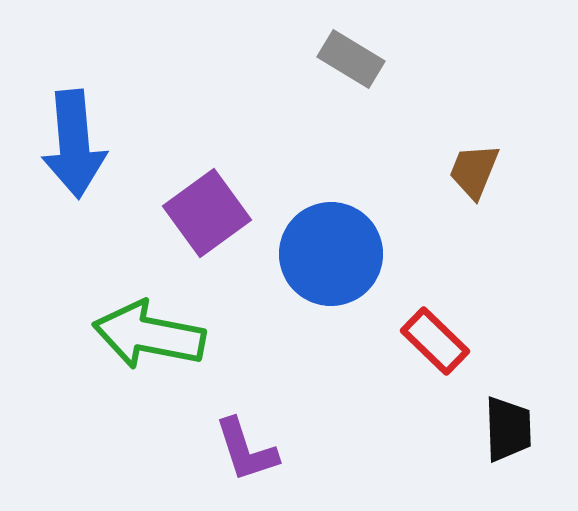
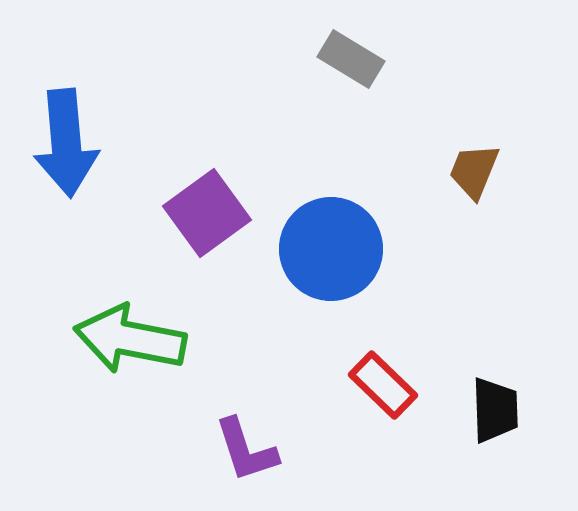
blue arrow: moved 8 px left, 1 px up
blue circle: moved 5 px up
green arrow: moved 19 px left, 4 px down
red rectangle: moved 52 px left, 44 px down
black trapezoid: moved 13 px left, 19 px up
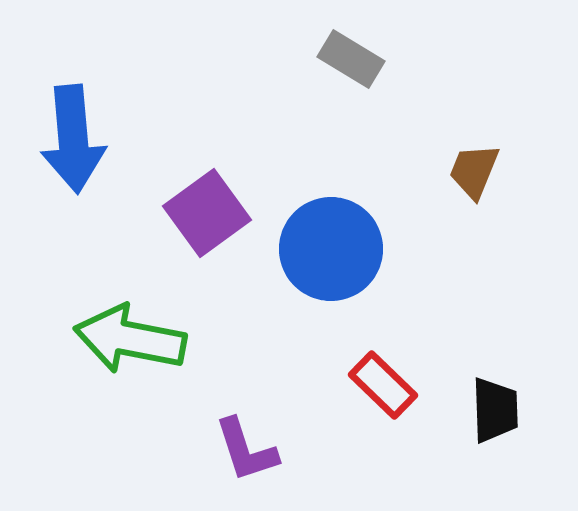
blue arrow: moved 7 px right, 4 px up
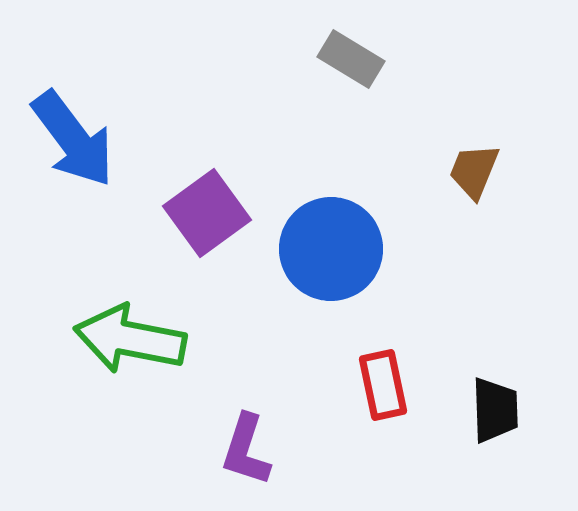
blue arrow: rotated 32 degrees counterclockwise
red rectangle: rotated 34 degrees clockwise
purple L-shape: rotated 36 degrees clockwise
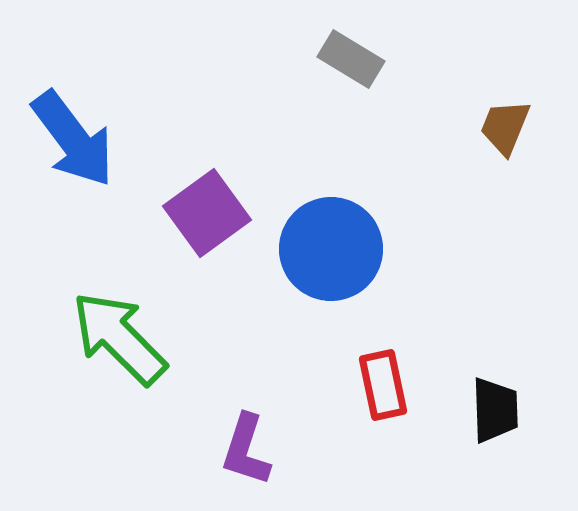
brown trapezoid: moved 31 px right, 44 px up
green arrow: moved 11 px left, 1 px up; rotated 34 degrees clockwise
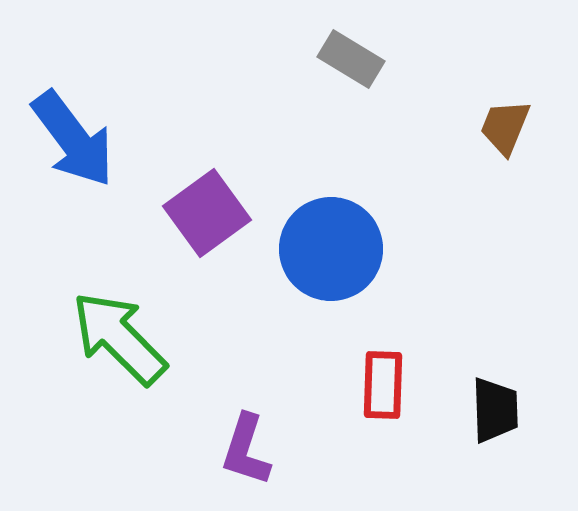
red rectangle: rotated 14 degrees clockwise
